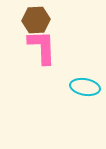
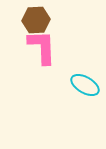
cyan ellipse: moved 2 px up; rotated 20 degrees clockwise
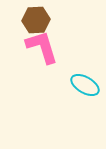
pink L-shape: rotated 15 degrees counterclockwise
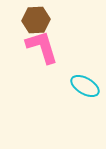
cyan ellipse: moved 1 px down
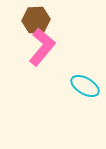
pink L-shape: rotated 57 degrees clockwise
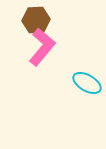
cyan ellipse: moved 2 px right, 3 px up
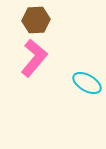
pink L-shape: moved 8 px left, 11 px down
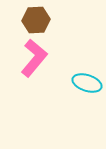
cyan ellipse: rotated 12 degrees counterclockwise
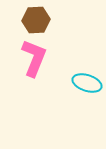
pink L-shape: rotated 18 degrees counterclockwise
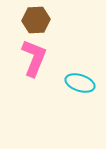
cyan ellipse: moved 7 px left
